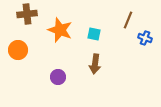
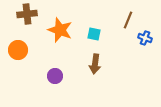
purple circle: moved 3 px left, 1 px up
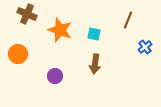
brown cross: rotated 30 degrees clockwise
blue cross: moved 9 px down; rotated 32 degrees clockwise
orange circle: moved 4 px down
